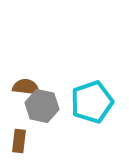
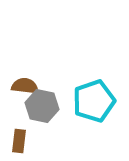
brown semicircle: moved 1 px left, 1 px up
cyan pentagon: moved 2 px right, 1 px up
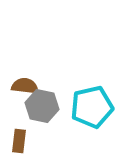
cyan pentagon: moved 2 px left, 6 px down; rotated 6 degrees clockwise
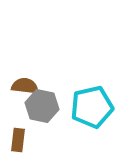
brown rectangle: moved 1 px left, 1 px up
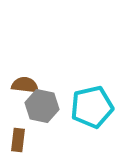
brown semicircle: moved 1 px up
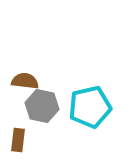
brown semicircle: moved 4 px up
cyan pentagon: moved 2 px left
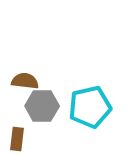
gray hexagon: rotated 12 degrees counterclockwise
brown rectangle: moved 1 px left, 1 px up
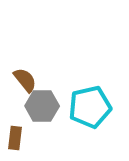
brown semicircle: moved 1 px up; rotated 44 degrees clockwise
brown rectangle: moved 2 px left, 1 px up
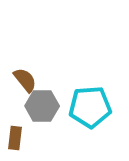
cyan pentagon: rotated 9 degrees clockwise
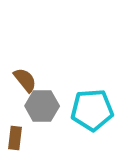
cyan pentagon: moved 2 px right, 3 px down
